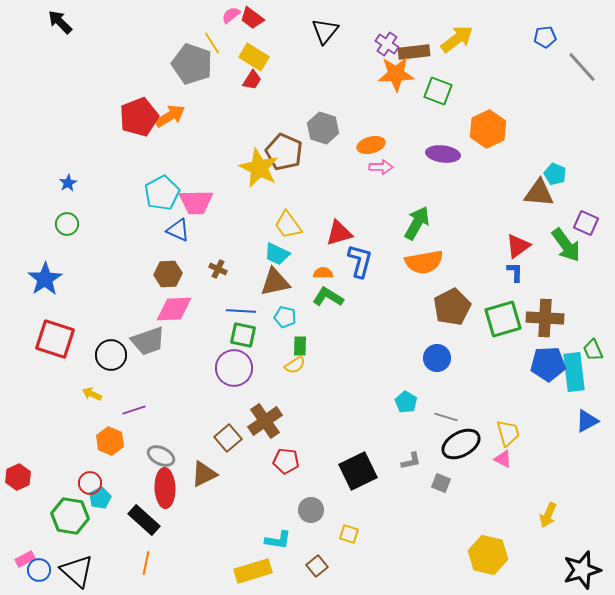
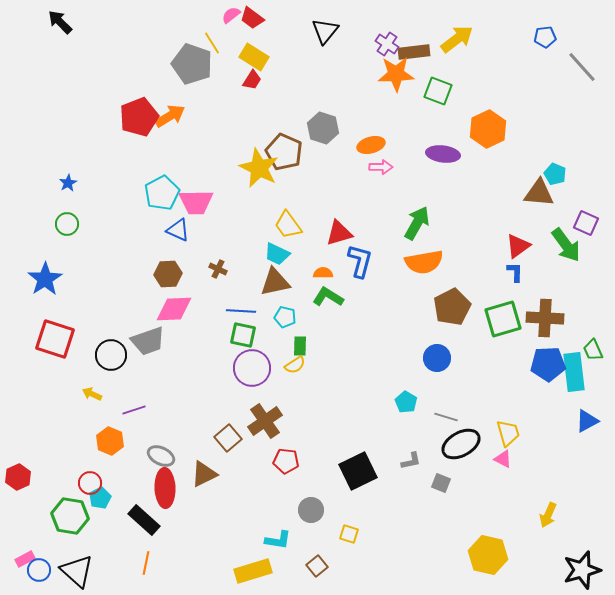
purple circle at (234, 368): moved 18 px right
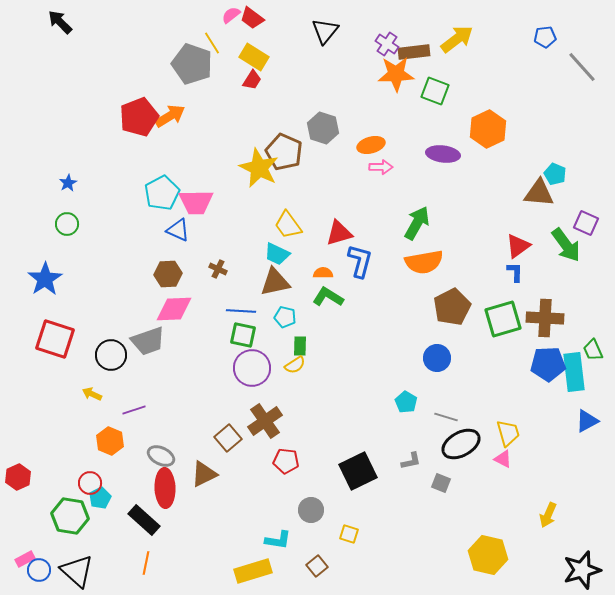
green square at (438, 91): moved 3 px left
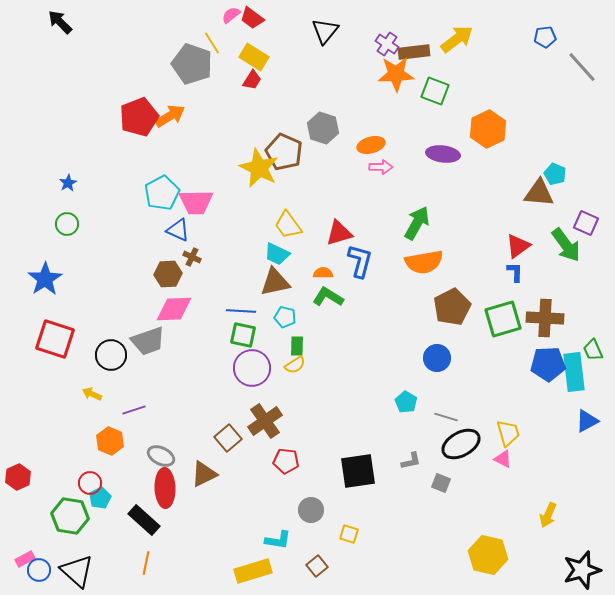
brown cross at (218, 269): moved 26 px left, 12 px up
green rectangle at (300, 346): moved 3 px left
black square at (358, 471): rotated 18 degrees clockwise
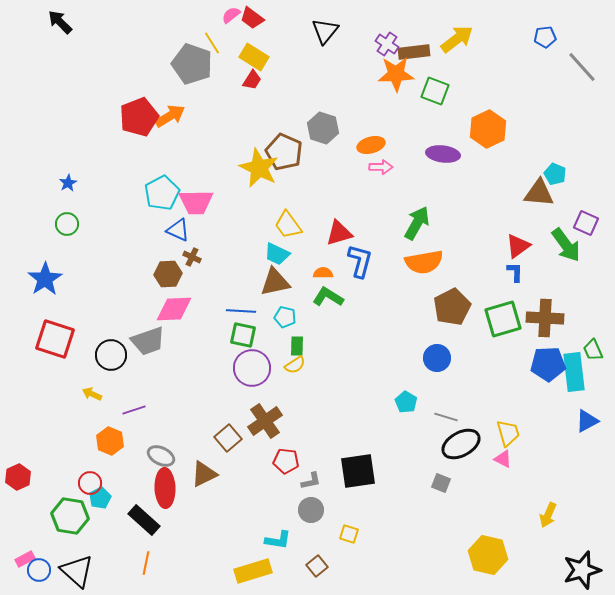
gray L-shape at (411, 461): moved 100 px left, 20 px down
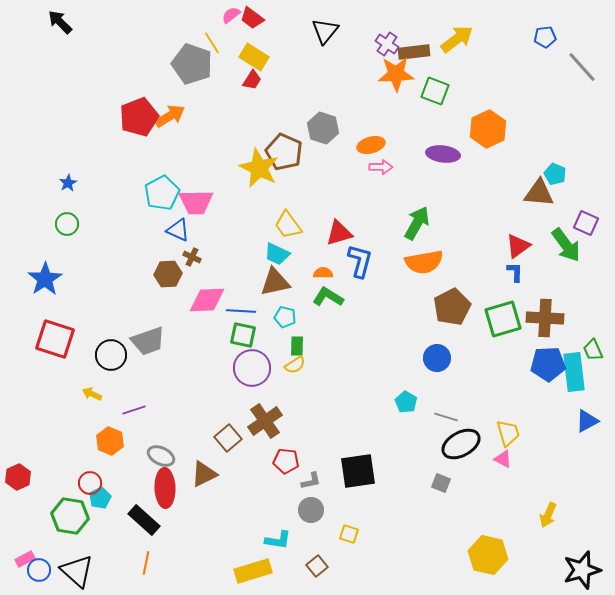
pink diamond at (174, 309): moved 33 px right, 9 px up
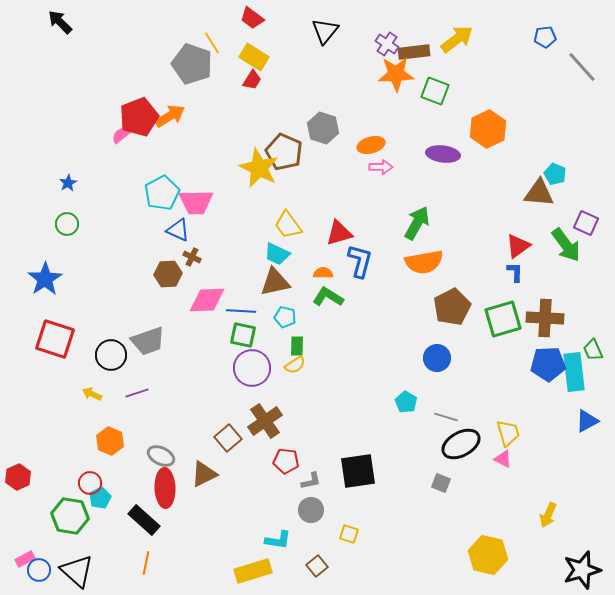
pink semicircle at (231, 15): moved 110 px left, 120 px down
purple line at (134, 410): moved 3 px right, 17 px up
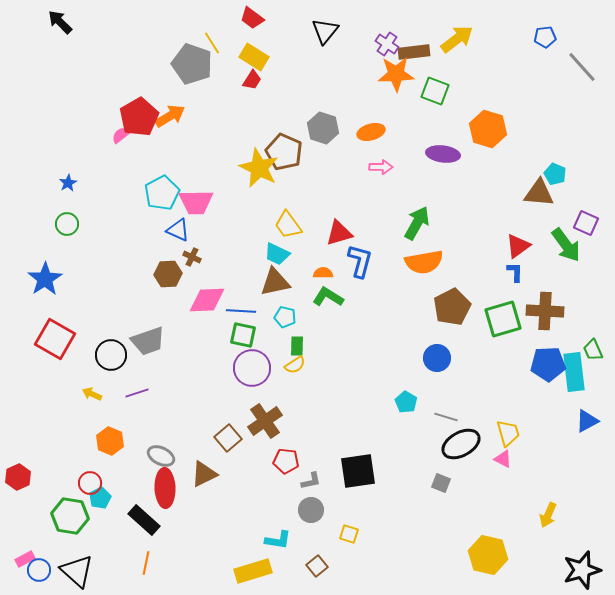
red pentagon at (139, 117): rotated 9 degrees counterclockwise
orange hexagon at (488, 129): rotated 18 degrees counterclockwise
orange ellipse at (371, 145): moved 13 px up
brown cross at (545, 318): moved 7 px up
red square at (55, 339): rotated 12 degrees clockwise
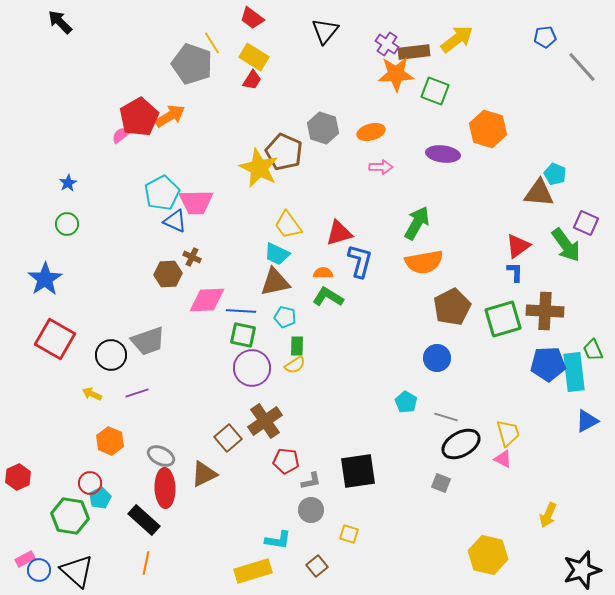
blue triangle at (178, 230): moved 3 px left, 9 px up
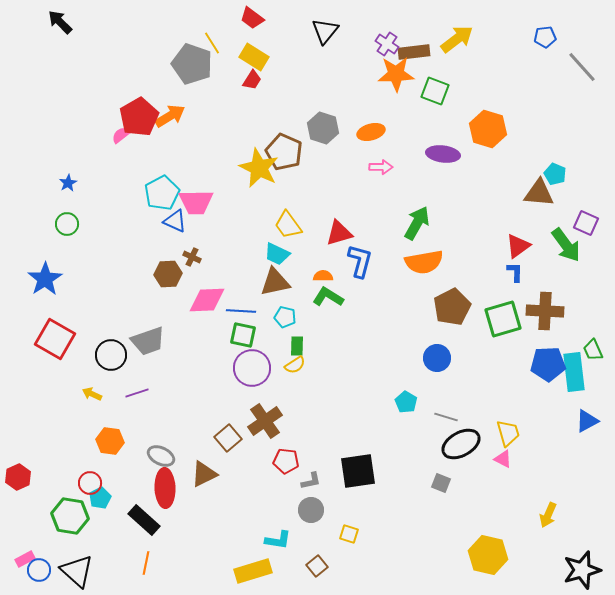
orange semicircle at (323, 273): moved 3 px down
orange hexagon at (110, 441): rotated 16 degrees counterclockwise
